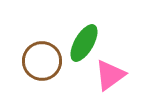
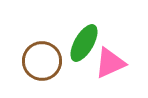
pink triangle: moved 12 px up; rotated 12 degrees clockwise
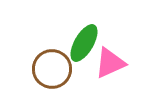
brown circle: moved 10 px right, 8 px down
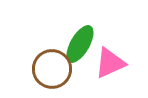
green ellipse: moved 4 px left, 1 px down
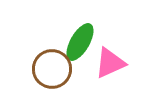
green ellipse: moved 2 px up
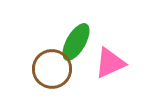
green ellipse: moved 4 px left
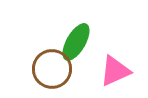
pink triangle: moved 5 px right, 8 px down
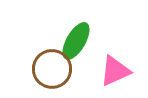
green ellipse: moved 1 px up
